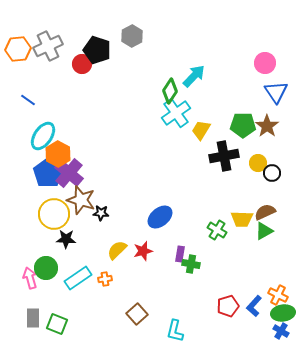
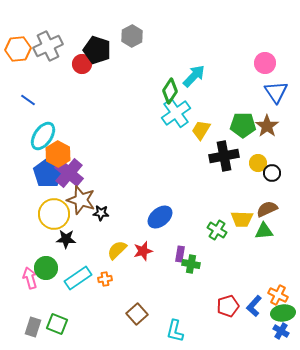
brown semicircle at (265, 212): moved 2 px right, 3 px up
green triangle at (264, 231): rotated 24 degrees clockwise
gray rectangle at (33, 318): moved 9 px down; rotated 18 degrees clockwise
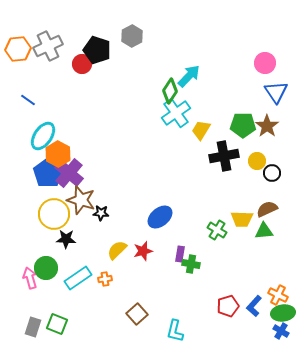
cyan arrow at (194, 76): moved 5 px left
yellow circle at (258, 163): moved 1 px left, 2 px up
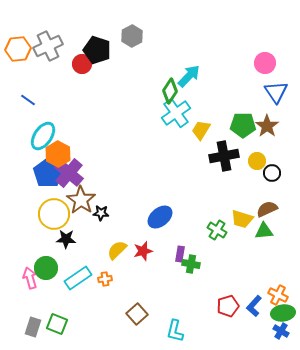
brown star at (81, 200): rotated 16 degrees clockwise
yellow trapezoid at (242, 219): rotated 15 degrees clockwise
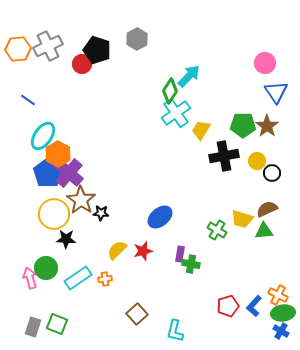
gray hexagon at (132, 36): moved 5 px right, 3 px down
